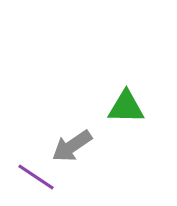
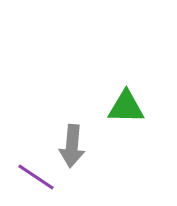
gray arrow: rotated 51 degrees counterclockwise
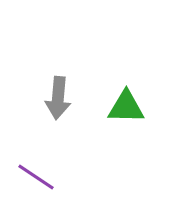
gray arrow: moved 14 px left, 48 px up
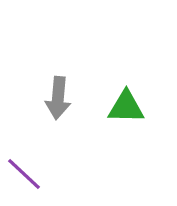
purple line: moved 12 px left, 3 px up; rotated 9 degrees clockwise
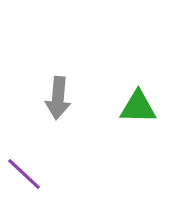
green triangle: moved 12 px right
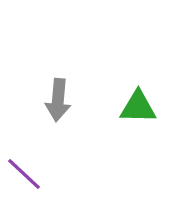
gray arrow: moved 2 px down
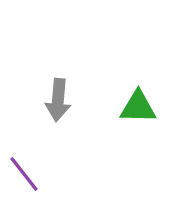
purple line: rotated 9 degrees clockwise
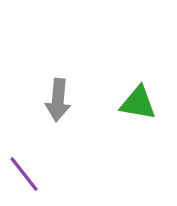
green triangle: moved 4 px up; rotated 9 degrees clockwise
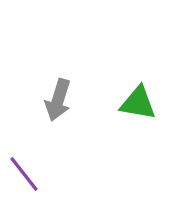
gray arrow: rotated 12 degrees clockwise
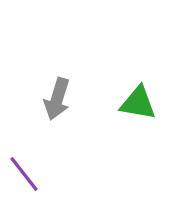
gray arrow: moved 1 px left, 1 px up
